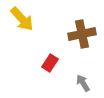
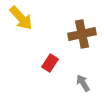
yellow arrow: moved 1 px left, 1 px up
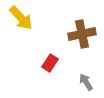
gray arrow: moved 3 px right, 1 px up
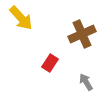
brown cross: rotated 12 degrees counterclockwise
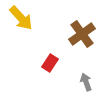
brown cross: rotated 12 degrees counterclockwise
gray arrow: rotated 12 degrees clockwise
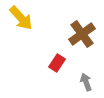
red rectangle: moved 7 px right
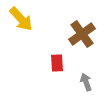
yellow arrow: moved 1 px down
red rectangle: rotated 36 degrees counterclockwise
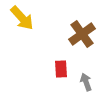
yellow arrow: moved 1 px right, 1 px up
red rectangle: moved 4 px right, 6 px down
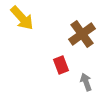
red rectangle: moved 4 px up; rotated 18 degrees counterclockwise
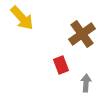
gray arrow: moved 1 px down; rotated 24 degrees clockwise
